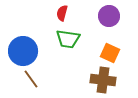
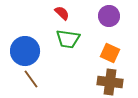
red semicircle: rotated 119 degrees clockwise
blue circle: moved 2 px right
brown cross: moved 7 px right, 2 px down
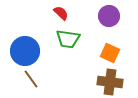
red semicircle: moved 1 px left
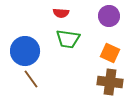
red semicircle: rotated 140 degrees clockwise
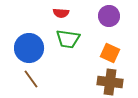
blue circle: moved 4 px right, 3 px up
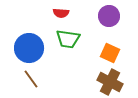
brown cross: rotated 20 degrees clockwise
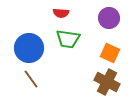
purple circle: moved 2 px down
brown cross: moved 3 px left
